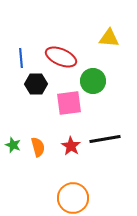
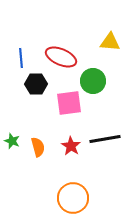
yellow triangle: moved 1 px right, 4 px down
green star: moved 1 px left, 4 px up
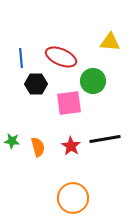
green star: rotated 14 degrees counterclockwise
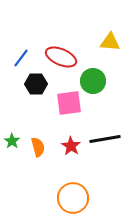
blue line: rotated 42 degrees clockwise
green star: rotated 28 degrees clockwise
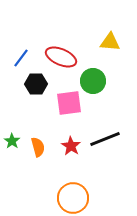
black line: rotated 12 degrees counterclockwise
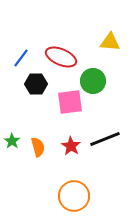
pink square: moved 1 px right, 1 px up
orange circle: moved 1 px right, 2 px up
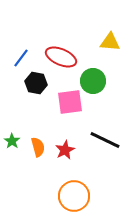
black hexagon: moved 1 px up; rotated 10 degrees clockwise
black line: moved 1 px down; rotated 48 degrees clockwise
red star: moved 6 px left, 4 px down; rotated 12 degrees clockwise
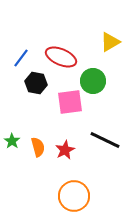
yellow triangle: rotated 35 degrees counterclockwise
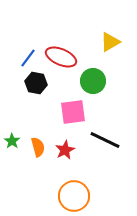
blue line: moved 7 px right
pink square: moved 3 px right, 10 px down
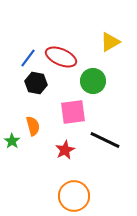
orange semicircle: moved 5 px left, 21 px up
